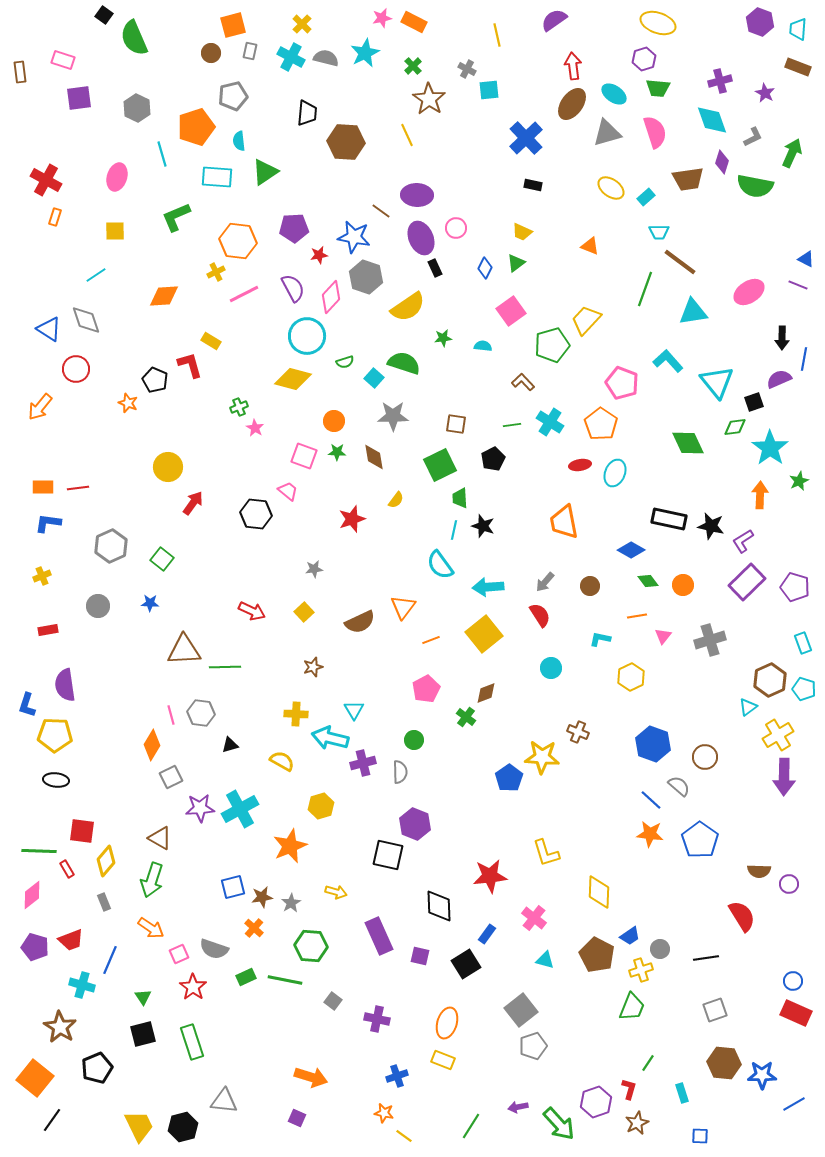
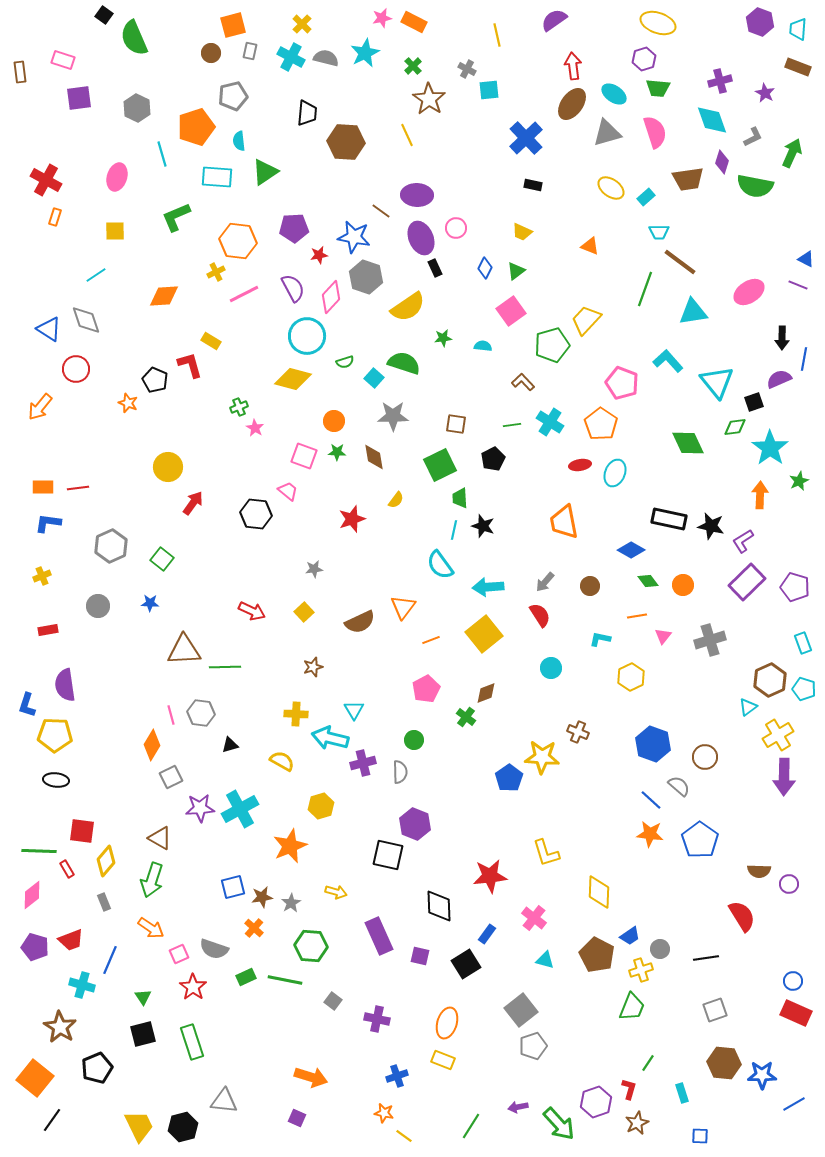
green triangle at (516, 263): moved 8 px down
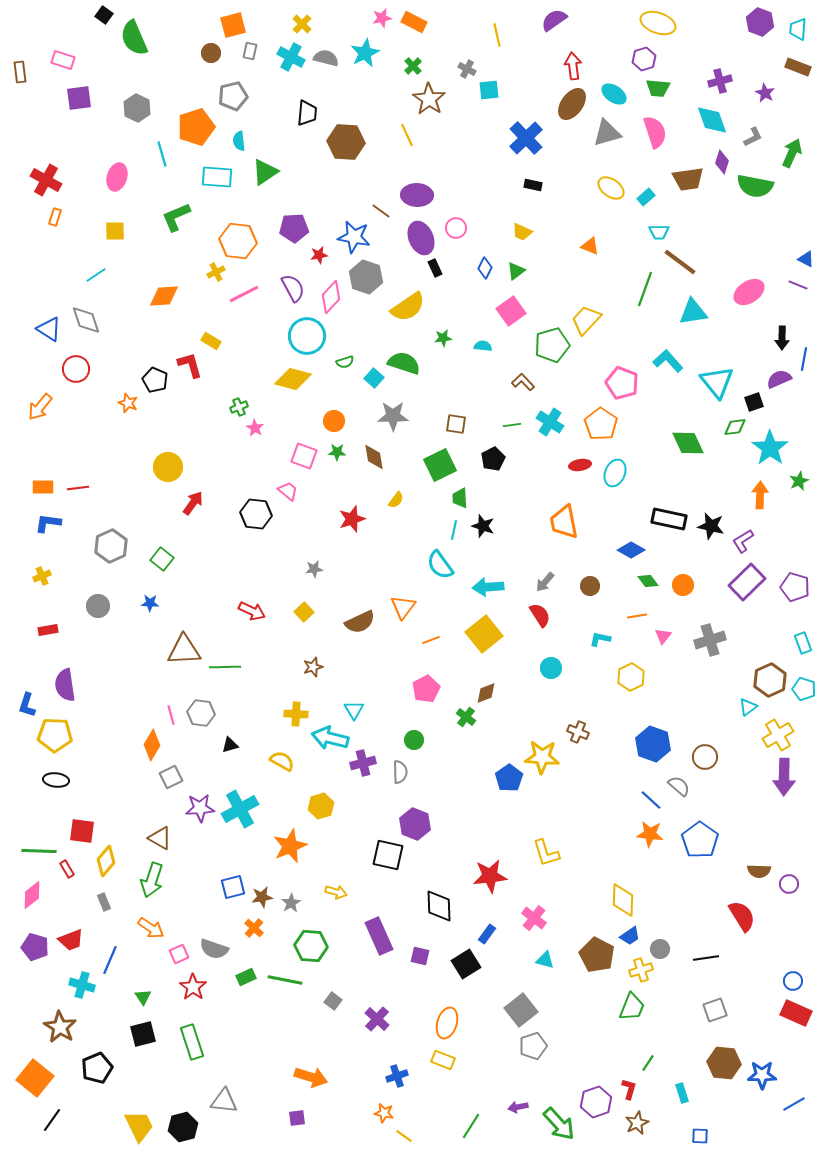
yellow diamond at (599, 892): moved 24 px right, 8 px down
purple cross at (377, 1019): rotated 30 degrees clockwise
purple square at (297, 1118): rotated 30 degrees counterclockwise
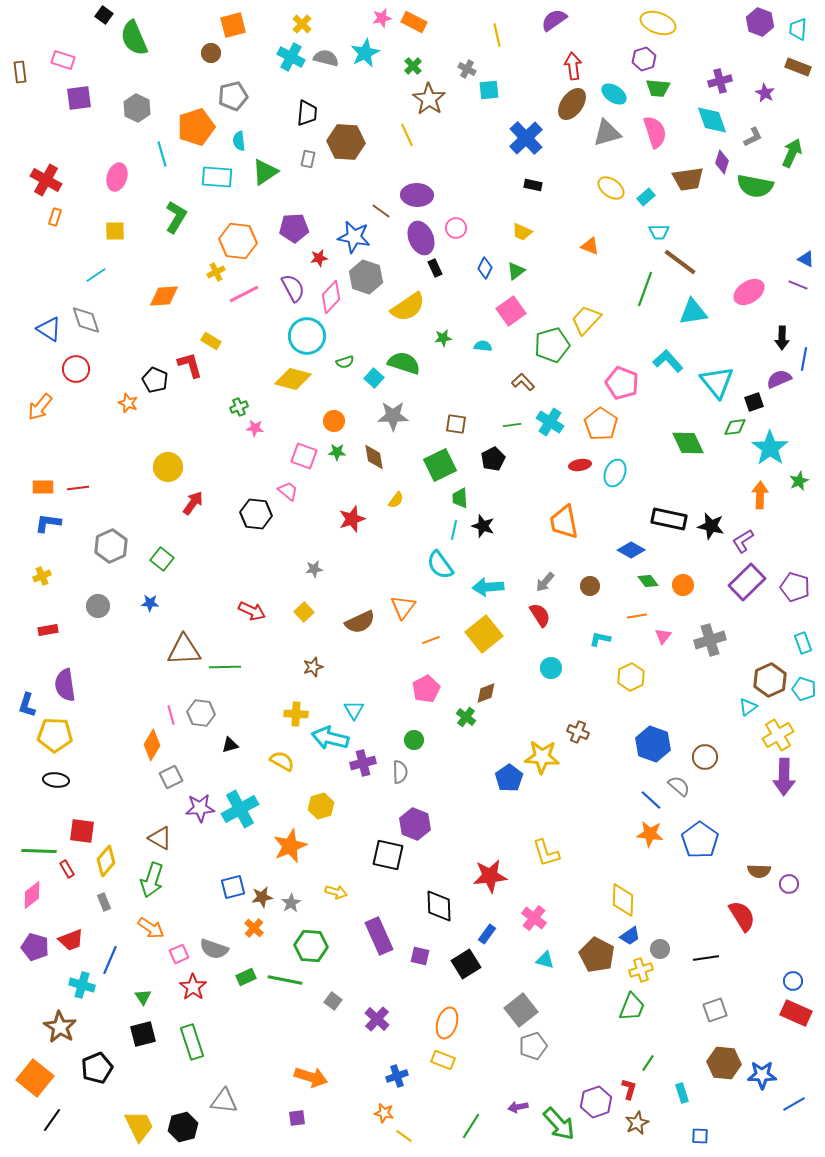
gray rectangle at (250, 51): moved 58 px right, 108 px down
green L-shape at (176, 217): rotated 144 degrees clockwise
red star at (319, 255): moved 3 px down
pink star at (255, 428): rotated 24 degrees counterclockwise
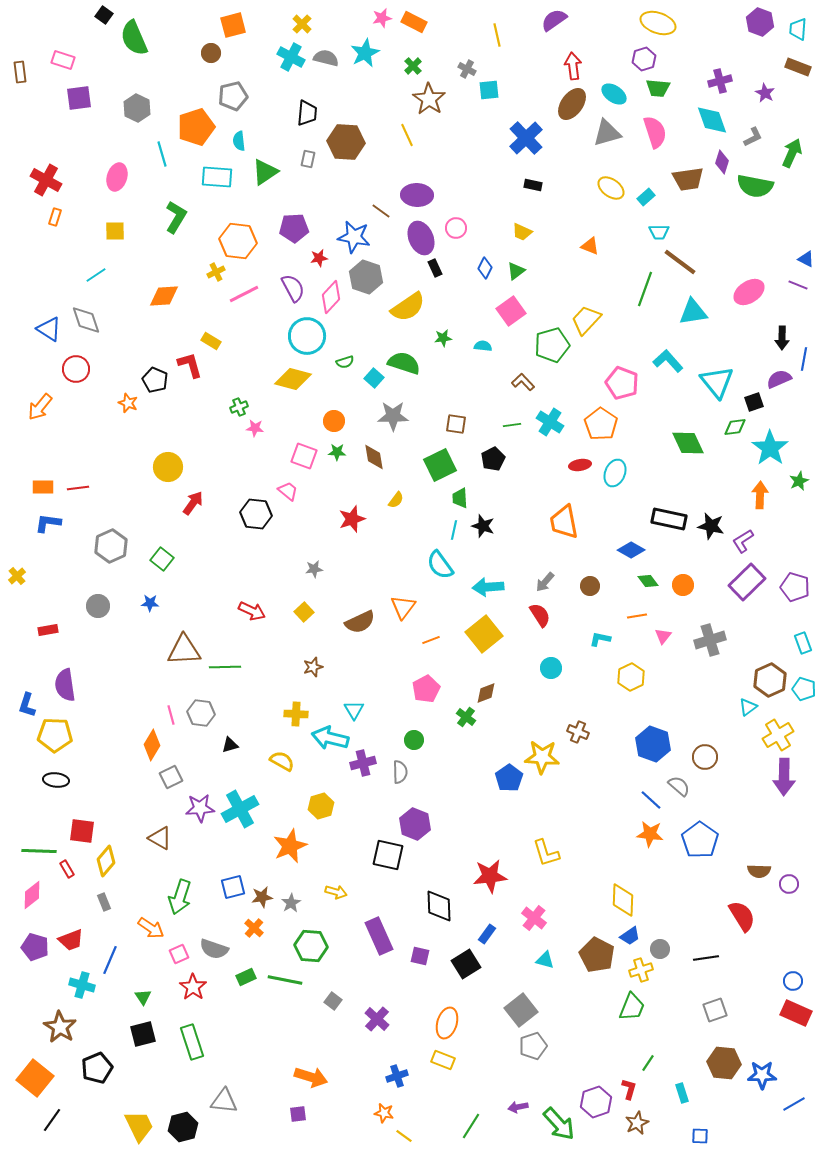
yellow cross at (42, 576): moved 25 px left; rotated 18 degrees counterclockwise
green arrow at (152, 880): moved 28 px right, 17 px down
purple square at (297, 1118): moved 1 px right, 4 px up
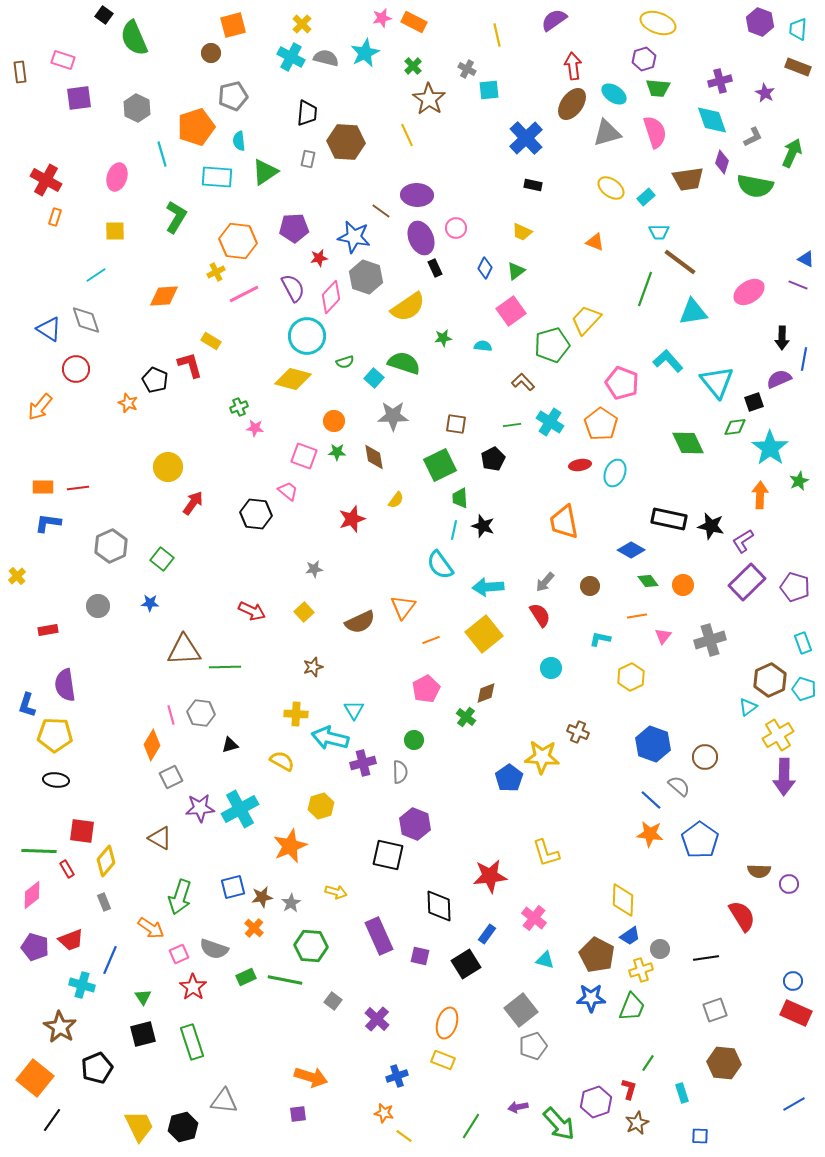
orange triangle at (590, 246): moved 5 px right, 4 px up
blue star at (762, 1075): moved 171 px left, 77 px up
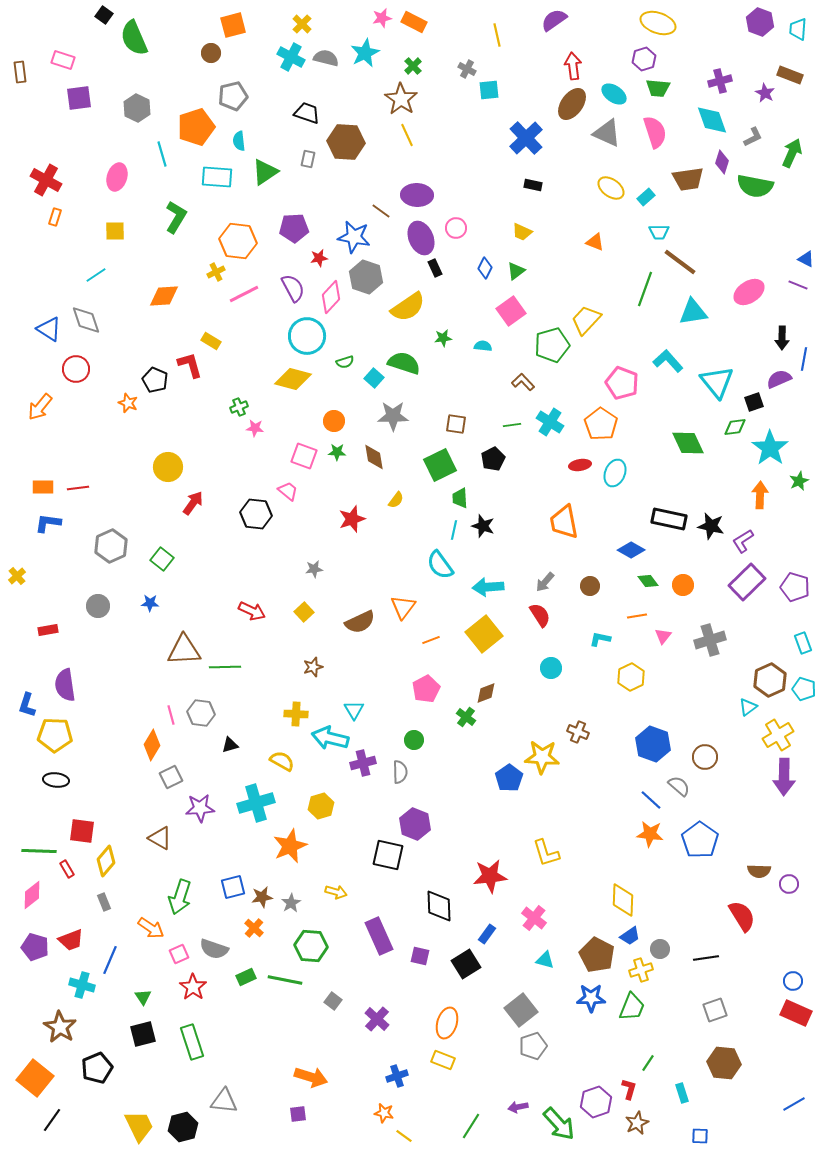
brown rectangle at (798, 67): moved 8 px left, 8 px down
brown star at (429, 99): moved 28 px left
black trapezoid at (307, 113): rotated 76 degrees counterclockwise
gray triangle at (607, 133): rotated 40 degrees clockwise
cyan cross at (240, 809): moved 16 px right, 6 px up; rotated 12 degrees clockwise
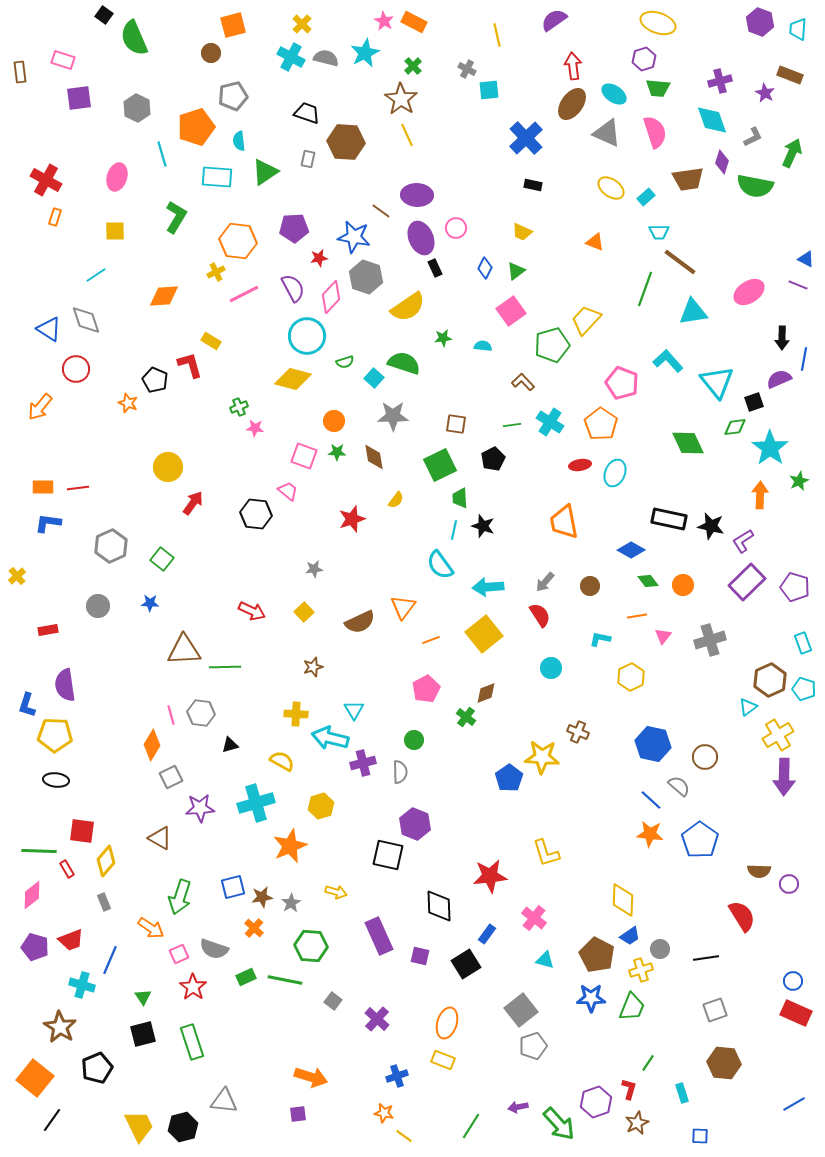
pink star at (382, 18): moved 2 px right, 3 px down; rotated 30 degrees counterclockwise
blue hexagon at (653, 744): rotated 8 degrees counterclockwise
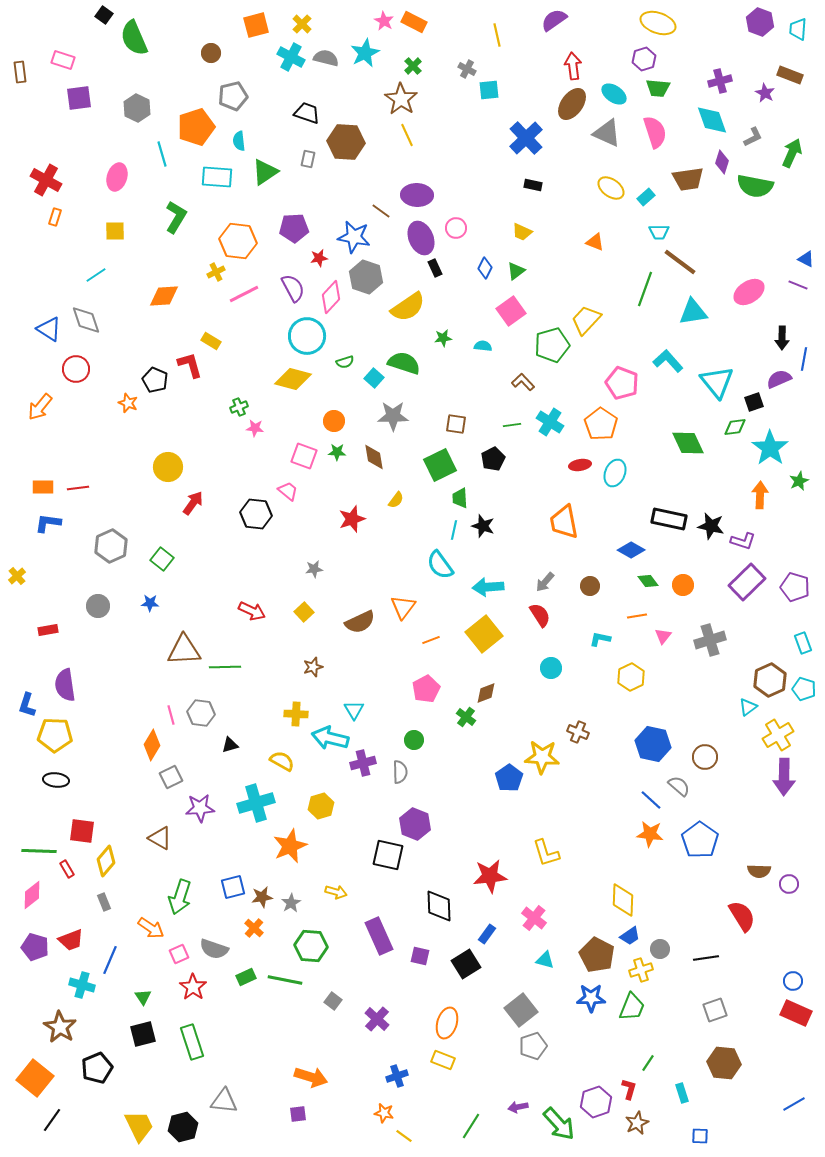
orange square at (233, 25): moved 23 px right
purple L-shape at (743, 541): rotated 130 degrees counterclockwise
